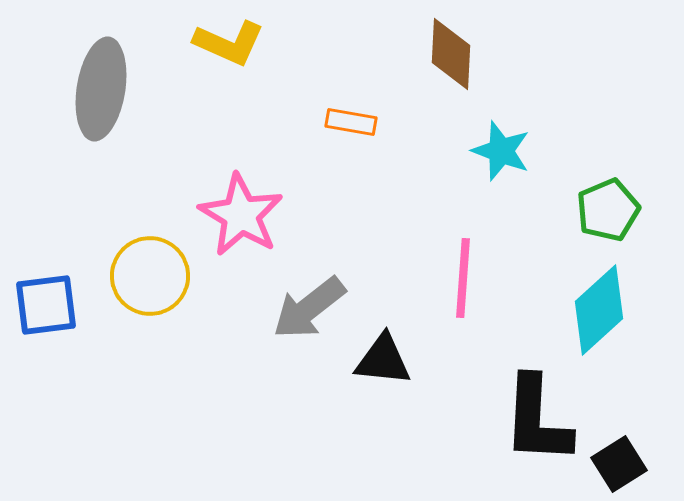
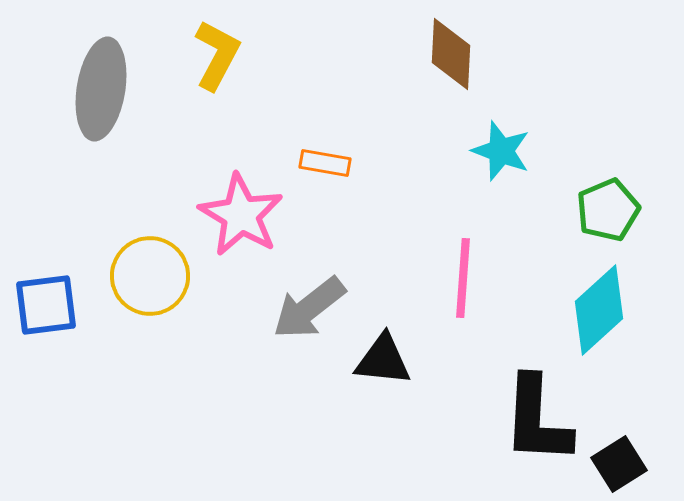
yellow L-shape: moved 12 px left, 12 px down; rotated 86 degrees counterclockwise
orange rectangle: moved 26 px left, 41 px down
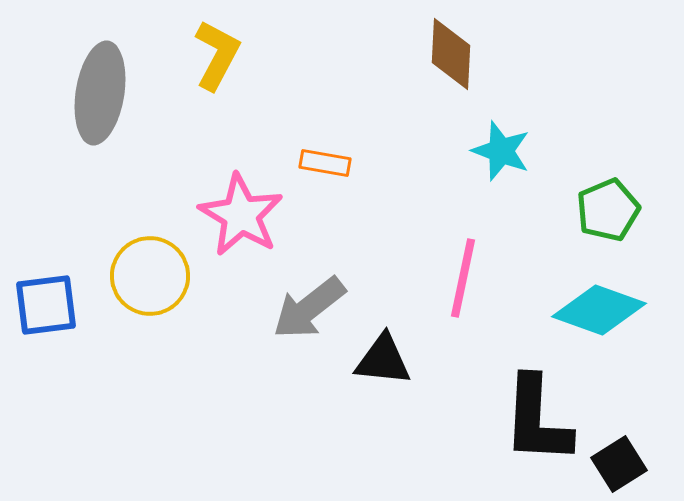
gray ellipse: moved 1 px left, 4 px down
pink line: rotated 8 degrees clockwise
cyan diamond: rotated 62 degrees clockwise
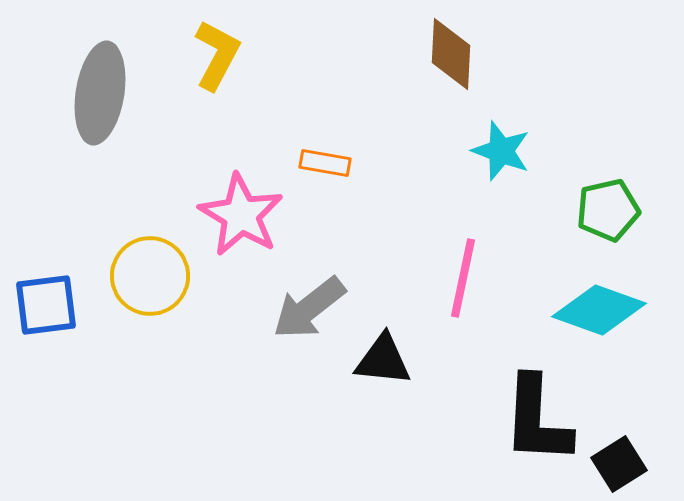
green pentagon: rotated 10 degrees clockwise
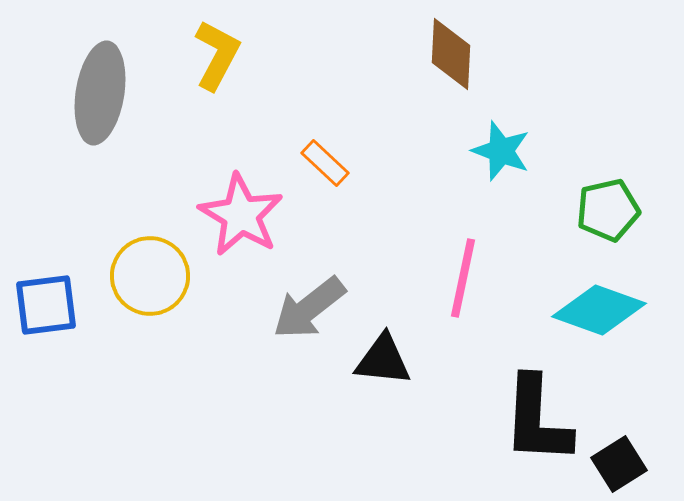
orange rectangle: rotated 33 degrees clockwise
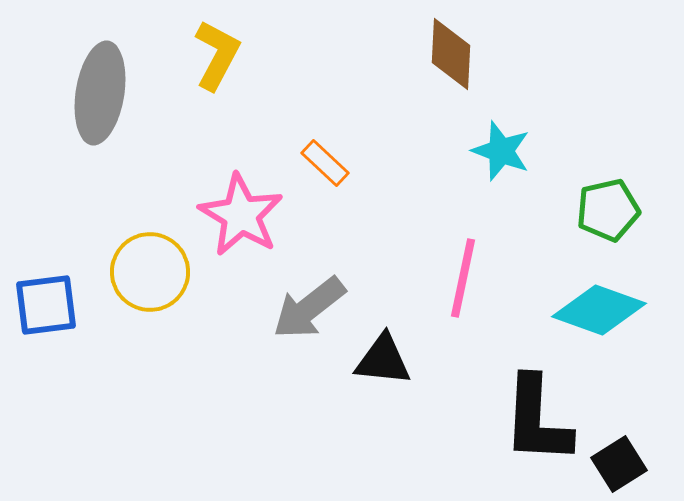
yellow circle: moved 4 px up
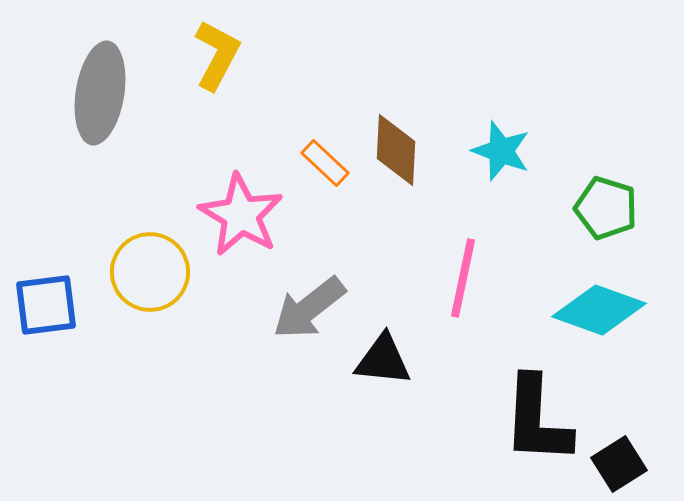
brown diamond: moved 55 px left, 96 px down
green pentagon: moved 2 px left, 2 px up; rotated 30 degrees clockwise
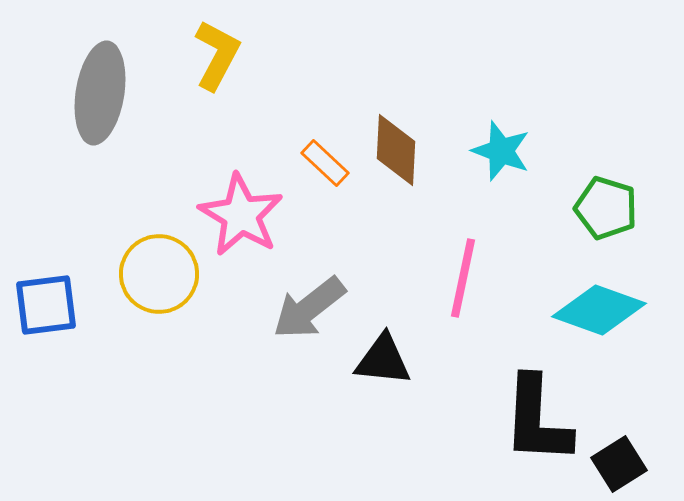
yellow circle: moved 9 px right, 2 px down
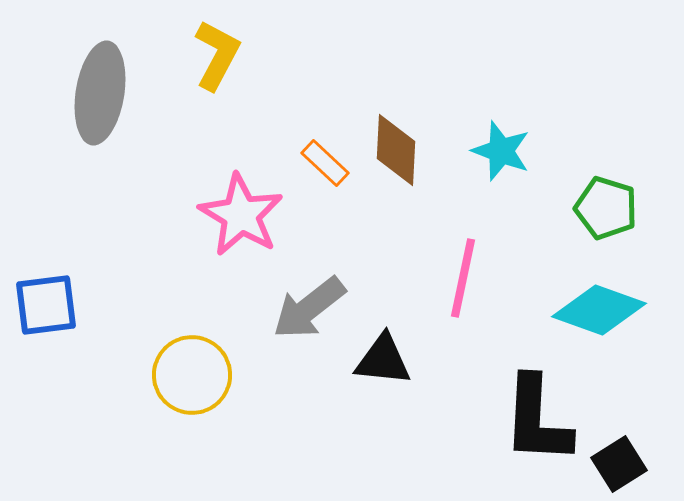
yellow circle: moved 33 px right, 101 px down
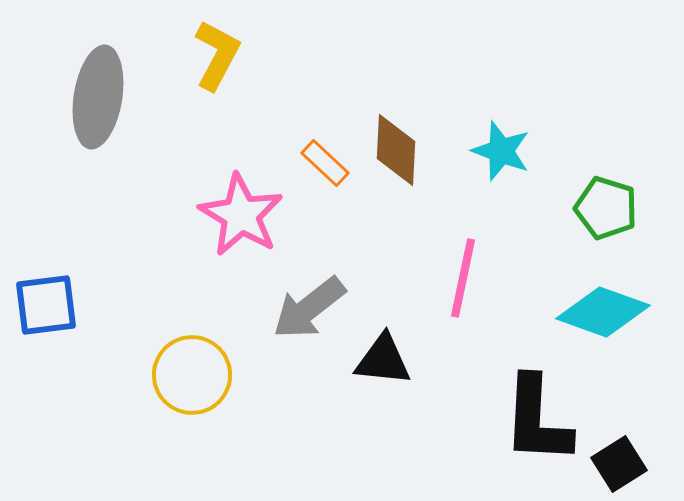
gray ellipse: moved 2 px left, 4 px down
cyan diamond: moved 4 px right, 2 px down
